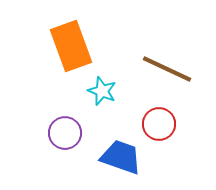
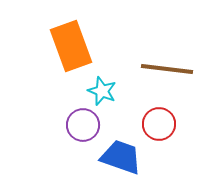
brown line: rotated 18 degrees counterclockwise
purple circle: moved 18 px right, 8 px up
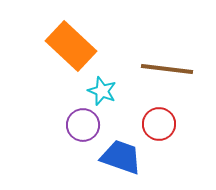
orange rectangle: rotated 27 degrees counterclockwise
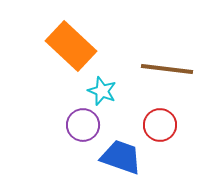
red circle: moved 1 px right, 1 px down
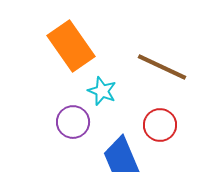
orange rectangle: rotated 12 degrees clockwise
brown line: moved 5 px left, 2 px up; rotated 18 degrees clockwise
purple circle: moved 10 px left, 3 px up
blue trapezoid: rotated 132 degrees counterclockwise
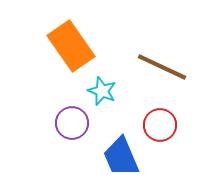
purple circle: moved 1 px left, 1 px down
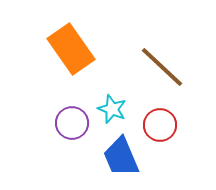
orange rectangle: moved 3 px down
brown line: rotated 18 degrees clockwise
cyan star: moved 10 px right, 18 px down
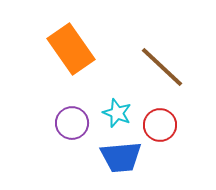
cyan star: moved 5 px right, 4 px down
blue trapezoid: rotated 72 degrees counterclockwise
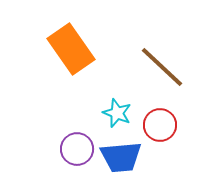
purple circle: moved 5 px right, 26 px down
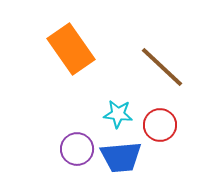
cyan star: moved 1 px right, 1 px down; rotated 16 degrees counterclockwise
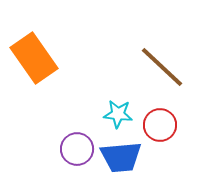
orange rectangle: moved 37 px left, 9 px down
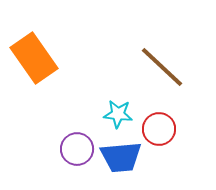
red circle: moved 1 px left, 4 px down
